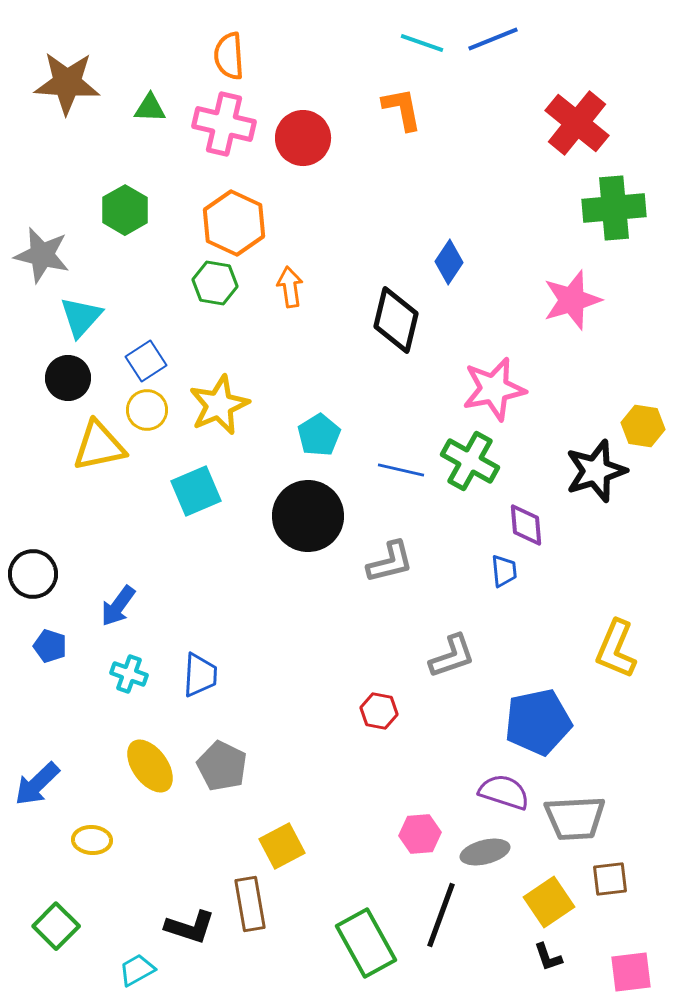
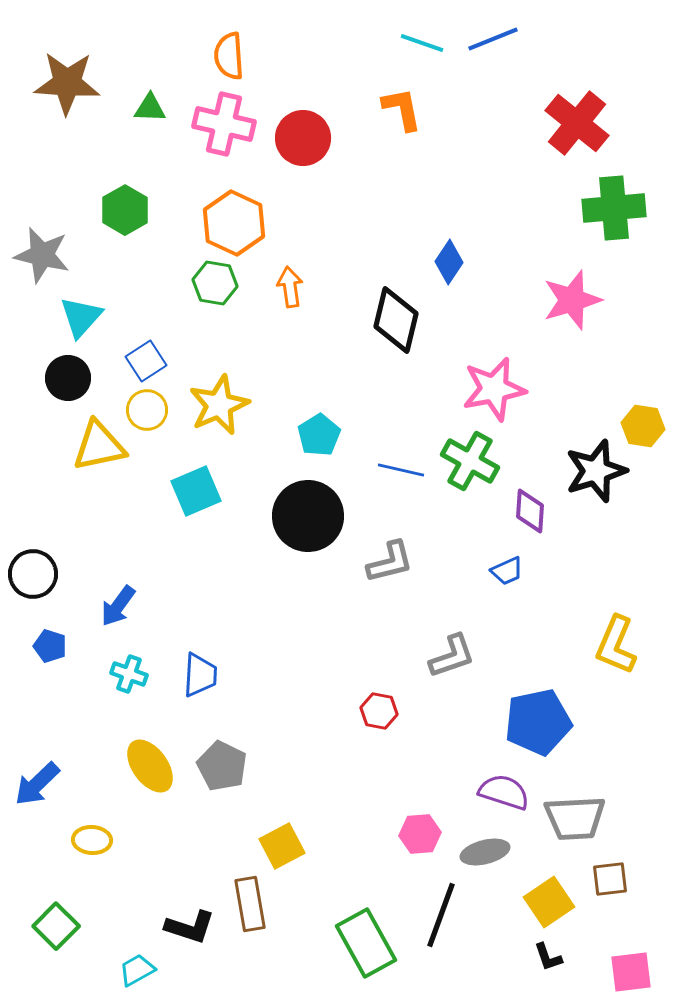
purple diamond at (526, 525): moved 4 px right, 14 px up; rotated 9 degrees clockwise
blue trapezoid at (504, 571): moved 3 px right; rotated 72 degrees clockwise
yellow L-shape at (616, 649): moved 4 px up
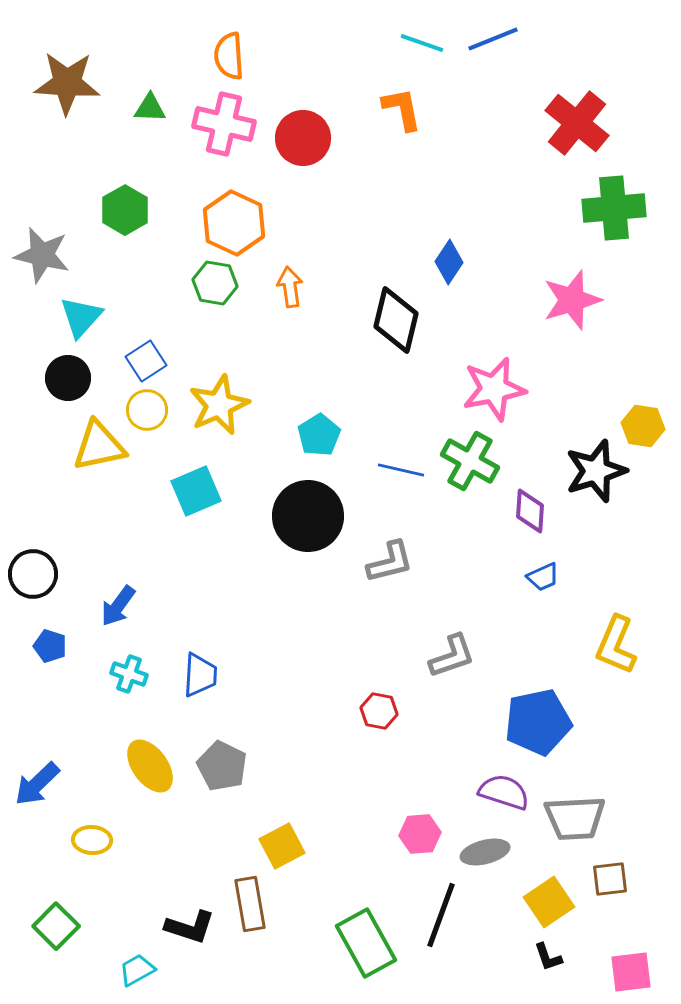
blue trapezoid at (507, 571): moved 36 px right, 6 px down
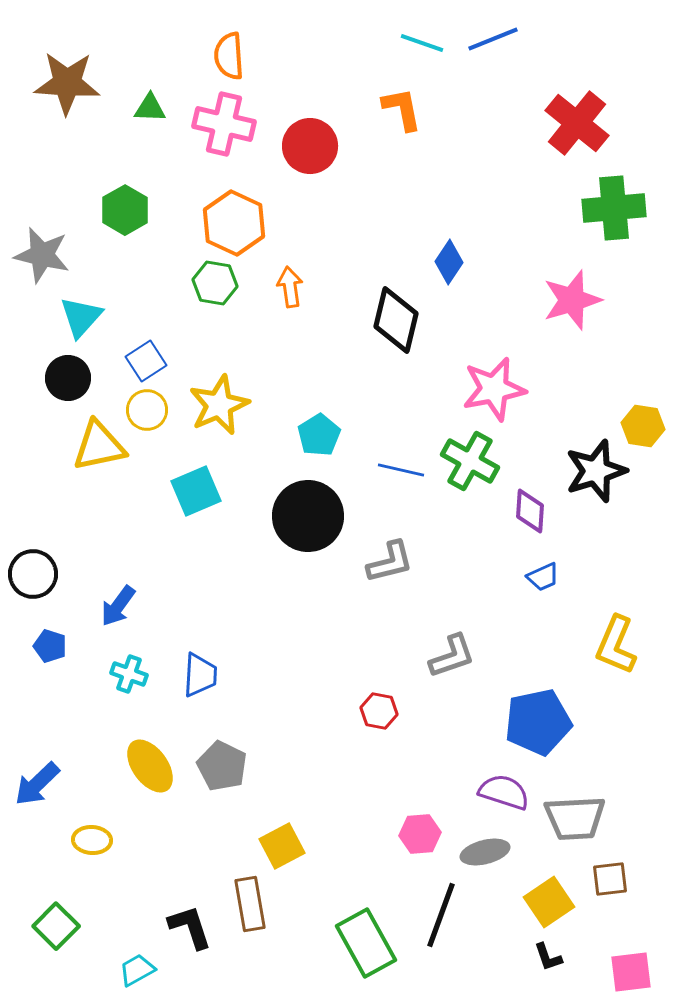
red circle at (303, 138): moved 7 px right, 8 px down
black L-shape at (190, 927): rotated 126 degrees counterclockwise
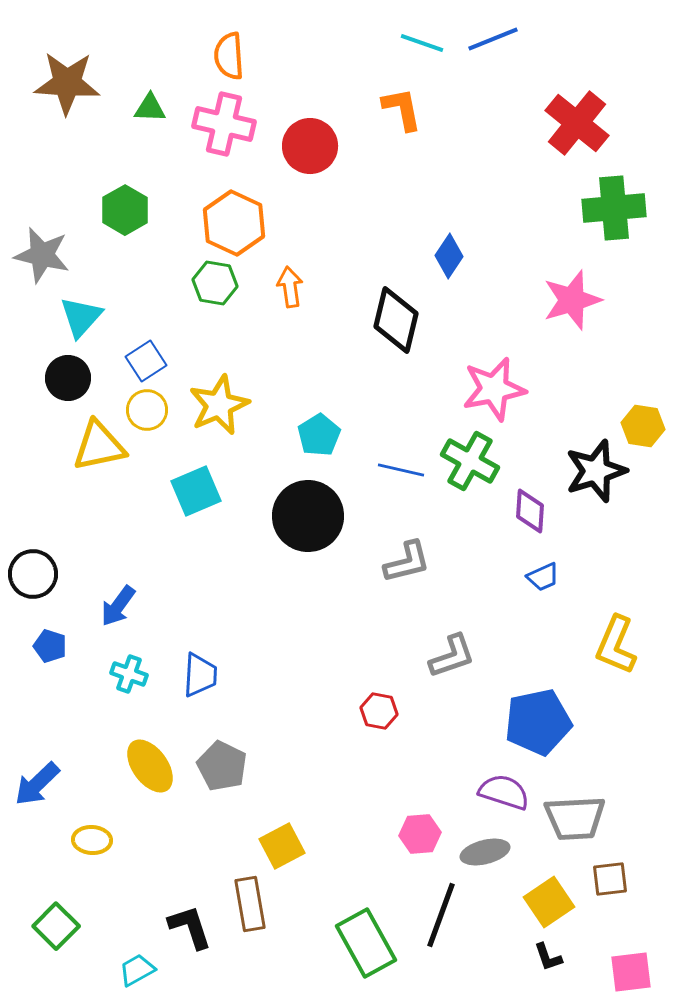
blue diamond at (449, 262): moved 6 px up
gray L-shape at (390, 562): moved 17 px right
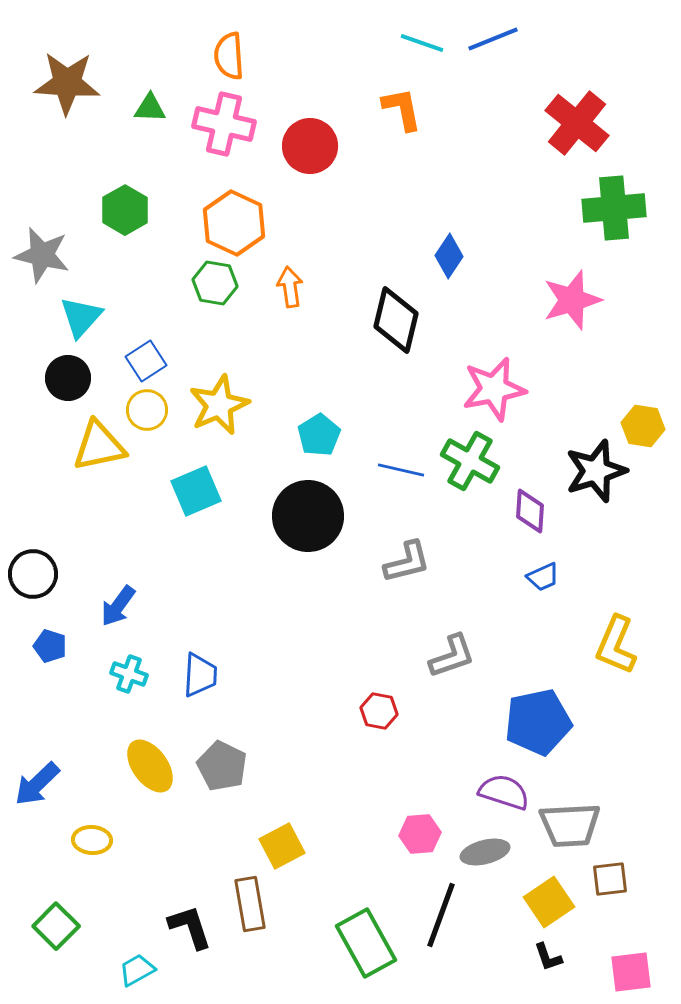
gray trapezoid at (575, 818): moved 5 px left, 7 px down
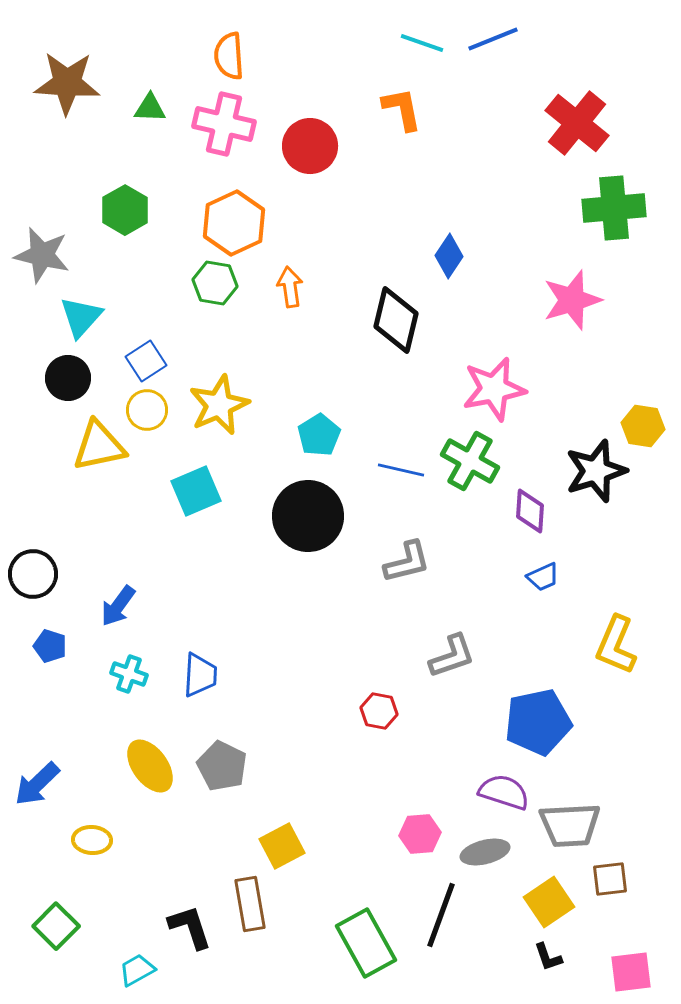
orange hexagon at (234, 223): rotated 10 degrees clockwise
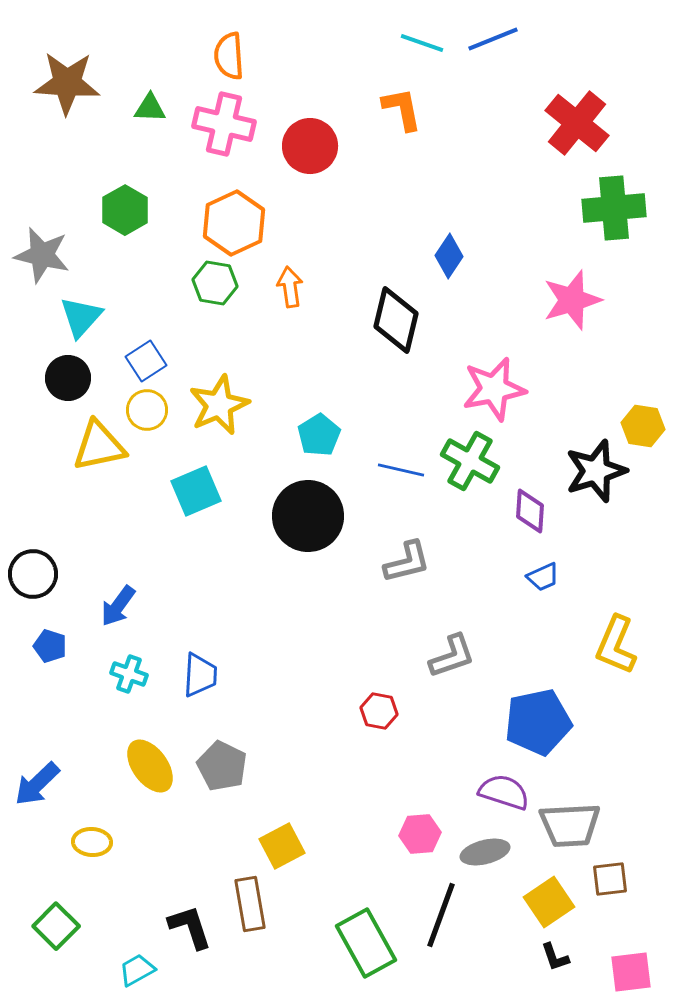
yellow ellipse at (92, 840): moved 2 px down
black L-shape at (548, 957): moved 7 px right
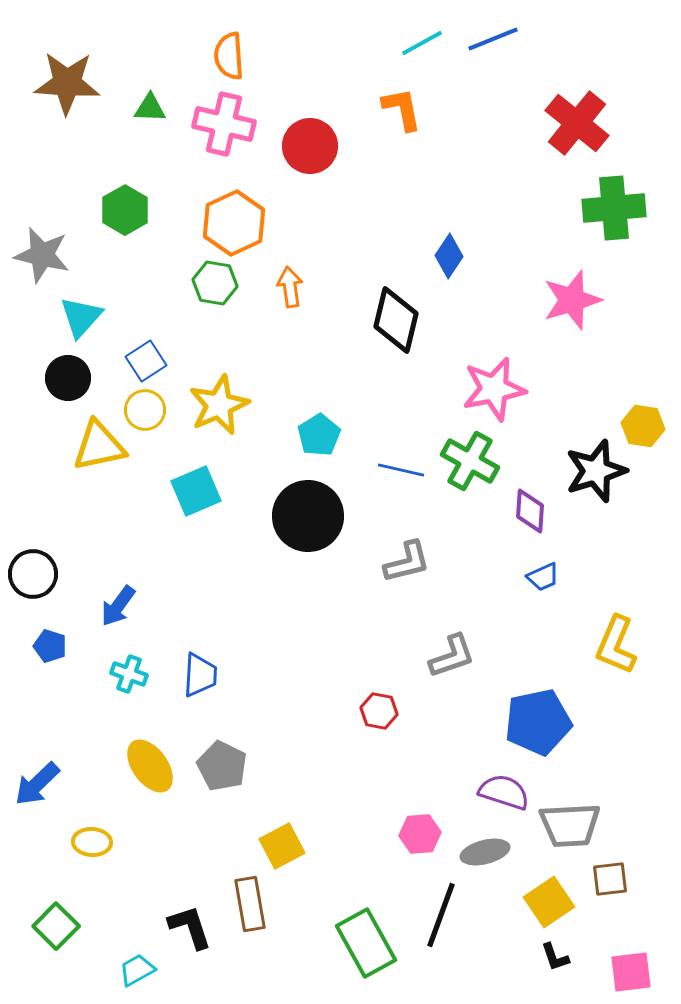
cyan line at (422, 43): rotated 48 degrees counterclockwise
yellow circle at (147, 410): moved 2 px left
